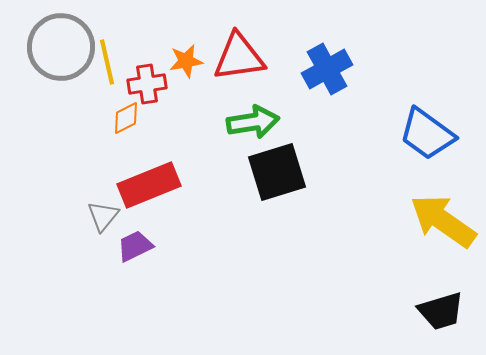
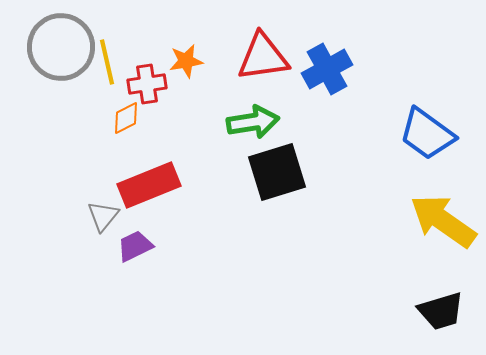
red triangle: moved 24 px right
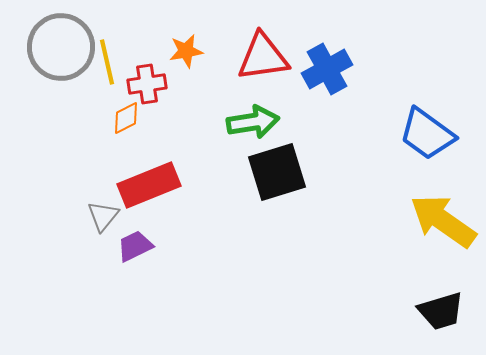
orange star: moved 10 px up
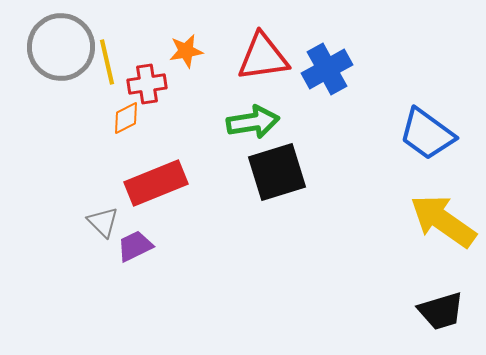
red rectangle: moved 7 px right, 2 px up
gray triangle: moved 6 px down; rotated 24 degrees counterclockwise
